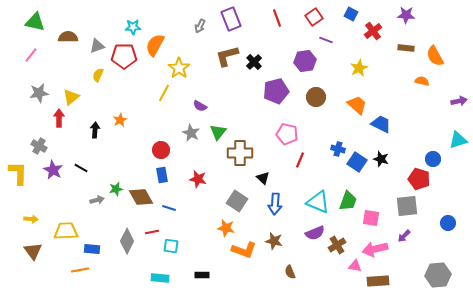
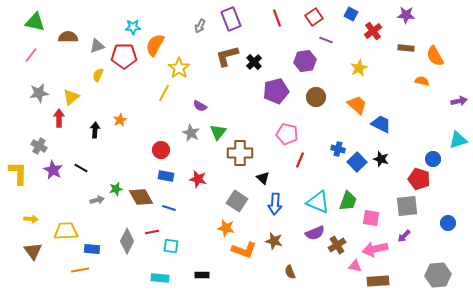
blue square at (357, 162): rotated 12 degrees clockwise
blue rectangle at (162, 175): moved 4 px right, 1 px down; rotated 70 degrees counterclockwise
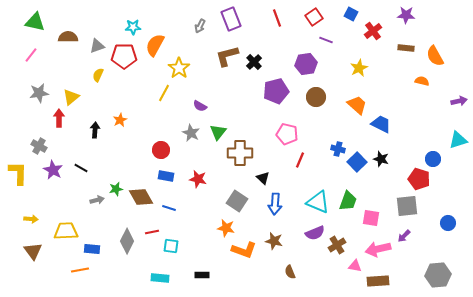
purple hexagon at (305, 61): moved 1 px right, 3 px down
pink arrow at (375, 249): moved 3 px right
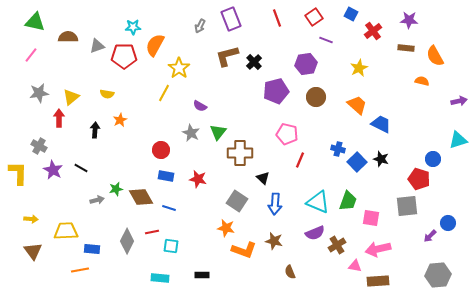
purple star at (406, 15): moved 3 px right, 5 px down
yellow semicircle at (98, 75): moved 9 px right, 19 px down; rotated 104 degrees counterclockwise
purple arrow at (404, 236): moved 26 px right
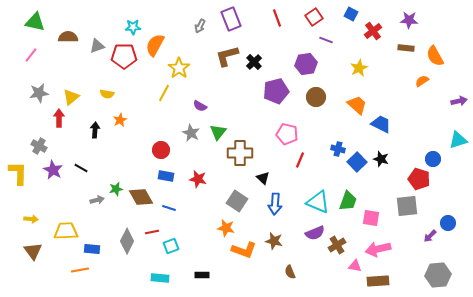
orange semicircle at (422, 81): rotated 48 degrees counterclockwise
cyan square at (171, 246): rotated 28 degrees counterclockwise
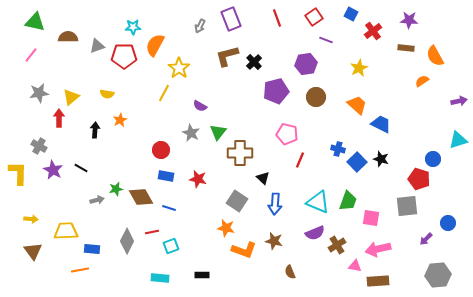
purple arrow at (430, 236): moved 4 px left, 3 px down
